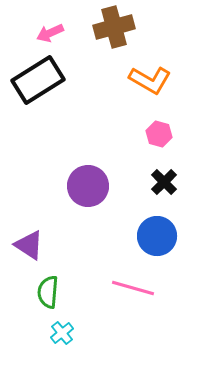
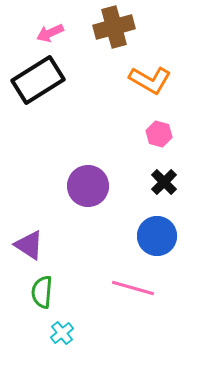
green semicircle: moved 6 px left
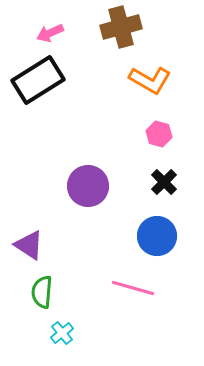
brown cross: moved 7 px right
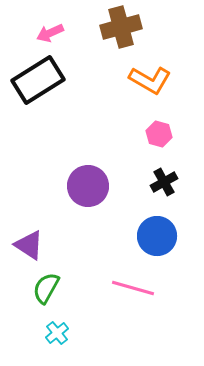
black cross: rotated 16 degrees clockwise
green semicircle: moved 4 px right, 4 px up; rotated 24 degrees clockwise
cyan cross: moved 5 px left
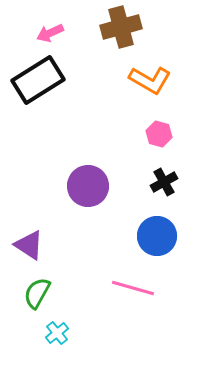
green semicircle: moved 9 px left, 5 px down
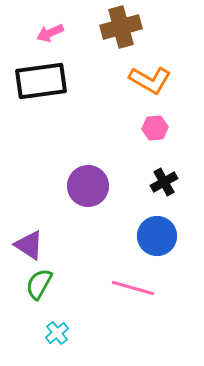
black rectangle: moved 3 px right, 1 px down; rotated 24 degrees clockwise
pink hexagon: moved 4 px left, 6 px up; rotated 20 degrees counterclockwise
green semicircle: moved 2 px right, 9 px up
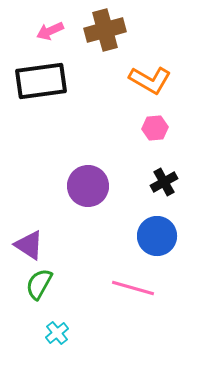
brown cross: moved 16 px left, 3 px down
pink arrow: moved 2 px up
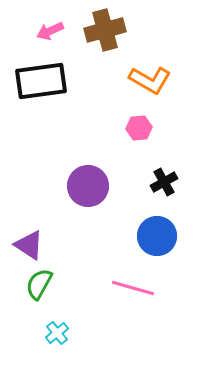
pink hexagon: moved 16 px left
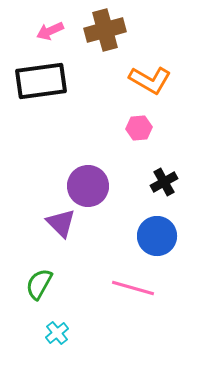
purple triangle: moved 32 px right, 22 px up; rotated 12 degrees clockwise
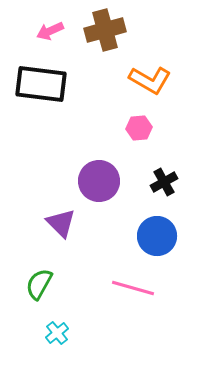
black rectangle: moved 3 px down; rotated 15 degrees clockwise
purple circle: moved 11 px right, 5 px up
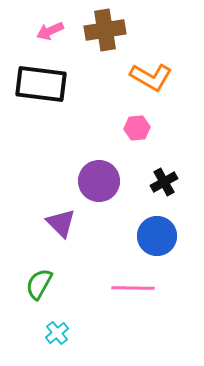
brown cross: rotated 6 degrees clockwise
orange L-shape: moved 1 px right, 3 px up
pink hexagon: moved 2 px left
pink line: rotated 15 degrees counterclockwise
